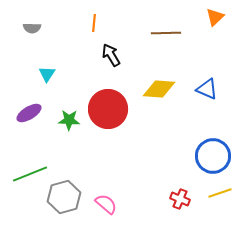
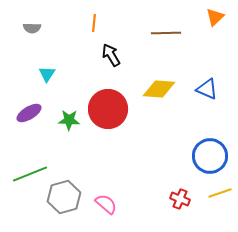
blue circle: moved 3 px left
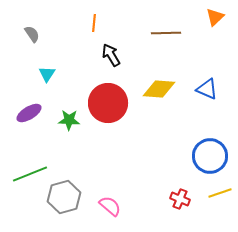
gray semicircle: moved 6 px down; rotated 126 degrees counterclockwise
red circle: moved 6 px up
pink semicircle: moved 4 px right, 2 px down
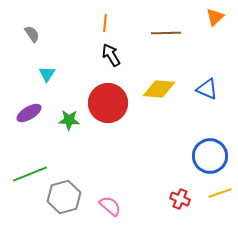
orange line: moved 11 px right
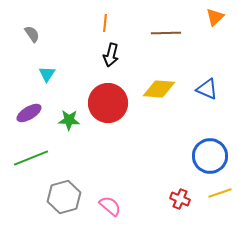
black arrow: rotated 135 degrees counterclockwise
green line: moved 1 px right, 16 px up
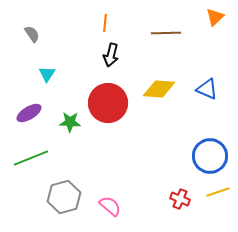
green star: moved 1 px right, 2 px down
yellow line: moved 2 px left, 1 px up
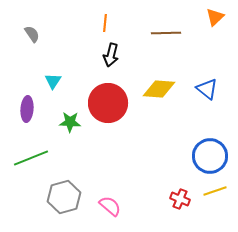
cyan triangle: moved 6 px right, 7 px down
blue triangle: rotated 15 degrees clockwise
purple ellipse: moved 2 px left, 4 px up; rotated 55 degrees counterclockwise
yellow line: moved 3 px left, 1 px up
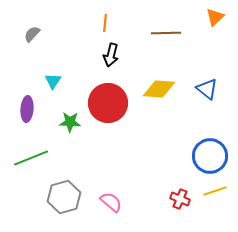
gray semicircle: rotated 102 degrees counterclockwise
pink semicircle: moved 1 px right, 4 px up
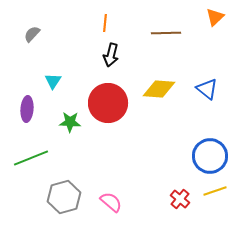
red cross: rotated 18 degrees clockwise
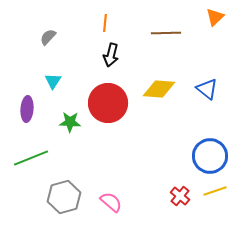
gray semicircle: moved 16 px right, 3 px down
red cross: moved 3 px up
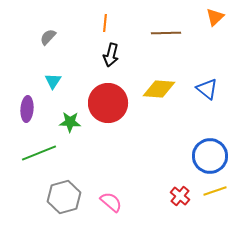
green line: moved 8 px right, 5 px up
